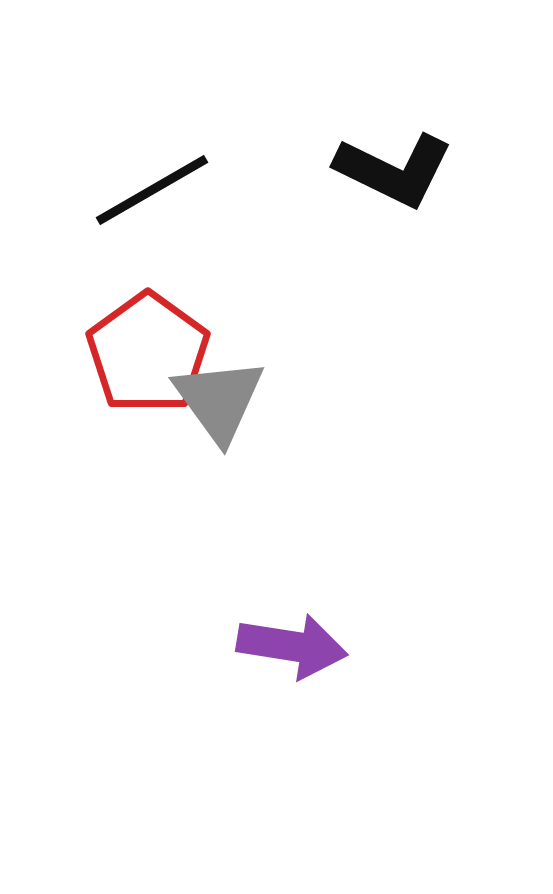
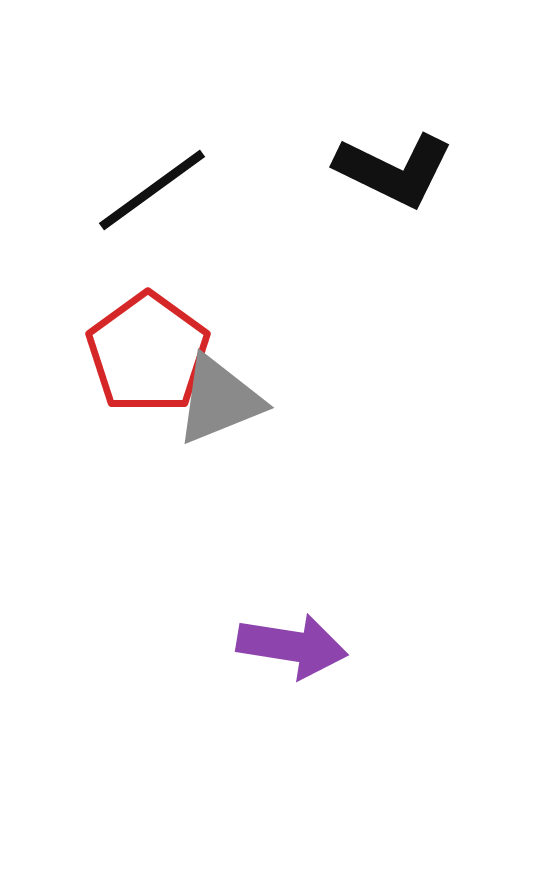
black line: rotated 6 degrees counterclockwise
gray triangle: rotated 44 degrees clockwise
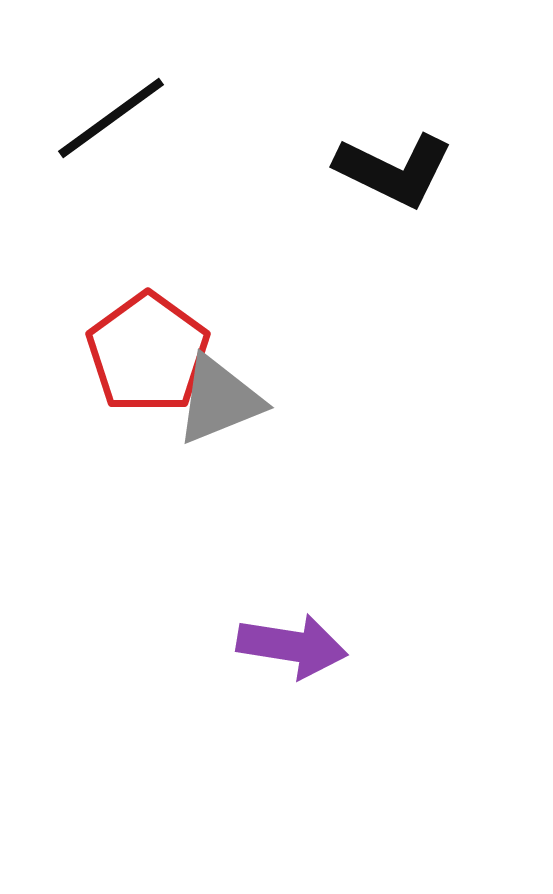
black line: moved 41 px left, 72 px up
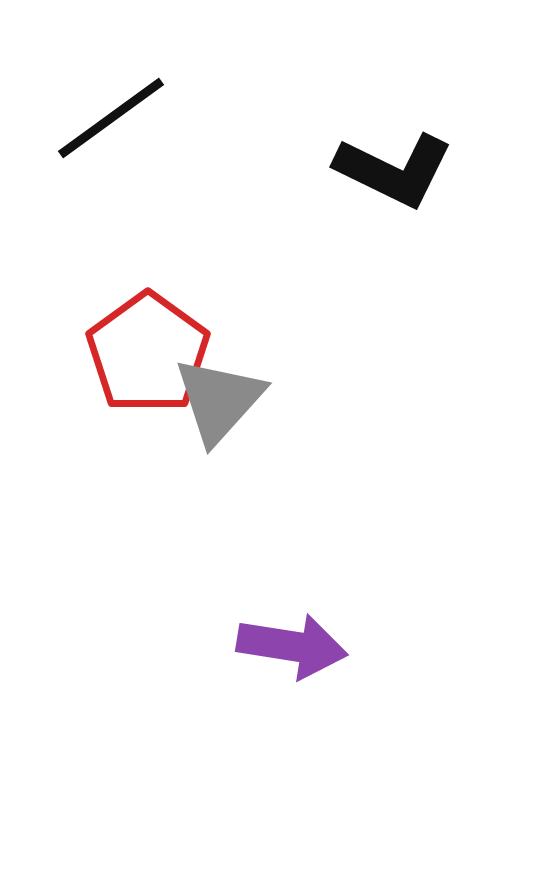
gray triangle: rotated 26 degrees counterclockwise
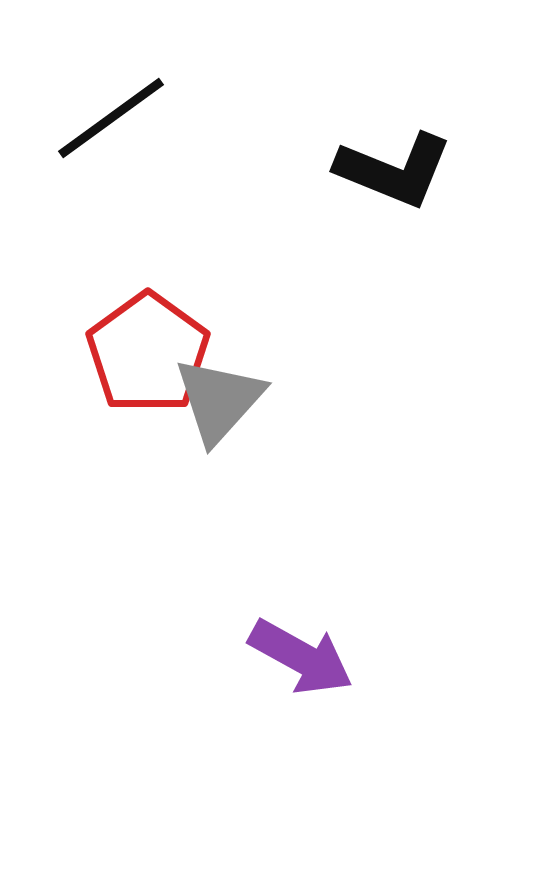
black L-shape: rotated 4 degrees counterclockwise
purple arrow: moved 9 px right, 11 px down; rotated 20 degrees clockwise
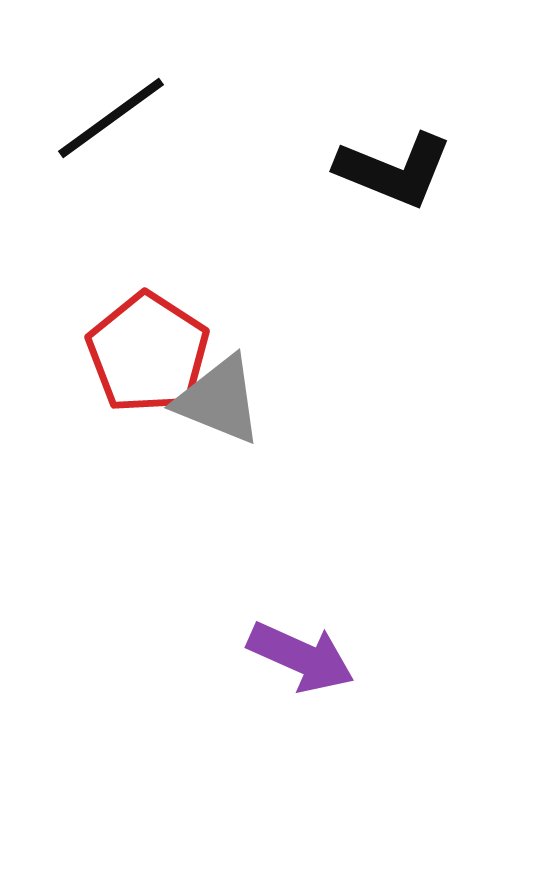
red pentagon: rotated 3 degrees counterclockwise
gray triangle: rotated 50 degrees counterclockwise
purple arrow: rotated 5 degrees counterclockwise
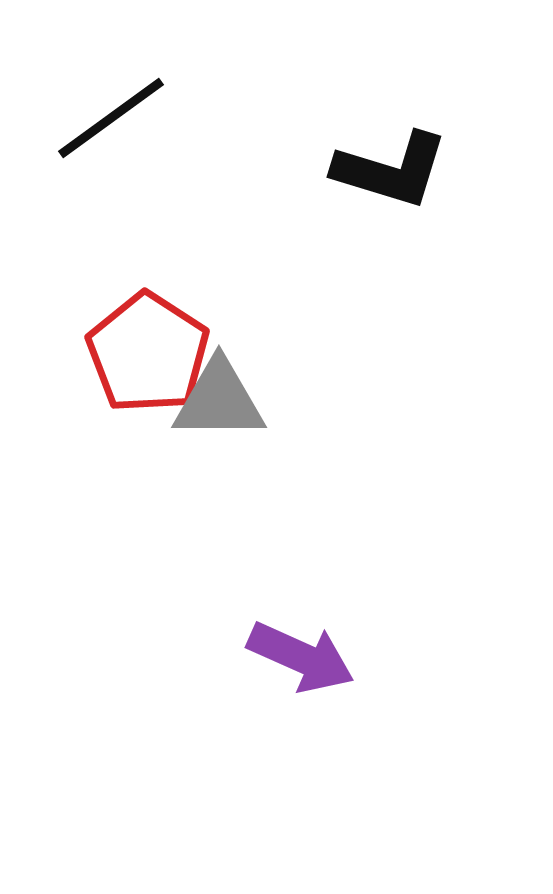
black L-shape: moved 3 px left; rotated 5 degrees counterclockwise
gray triangle: rotated 22 degrees counterclockwise
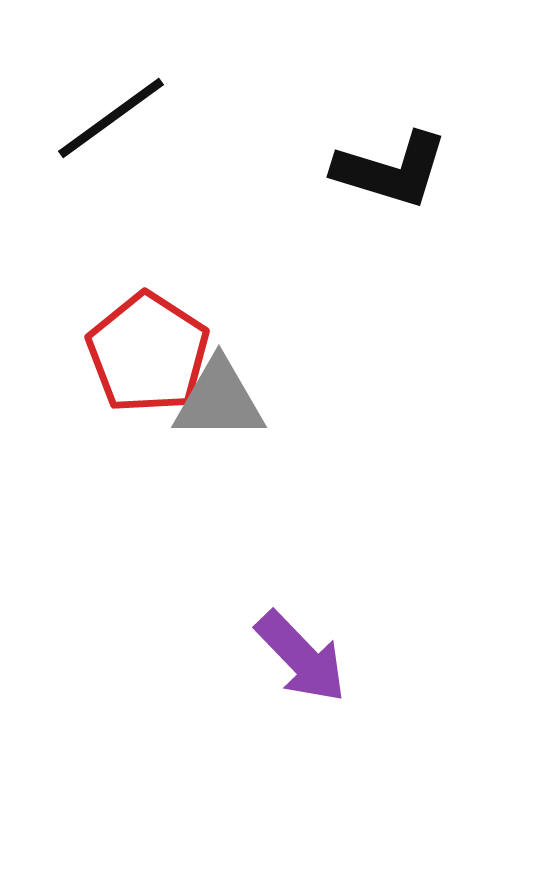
purple arrow: rotated 22 degrees clockwise
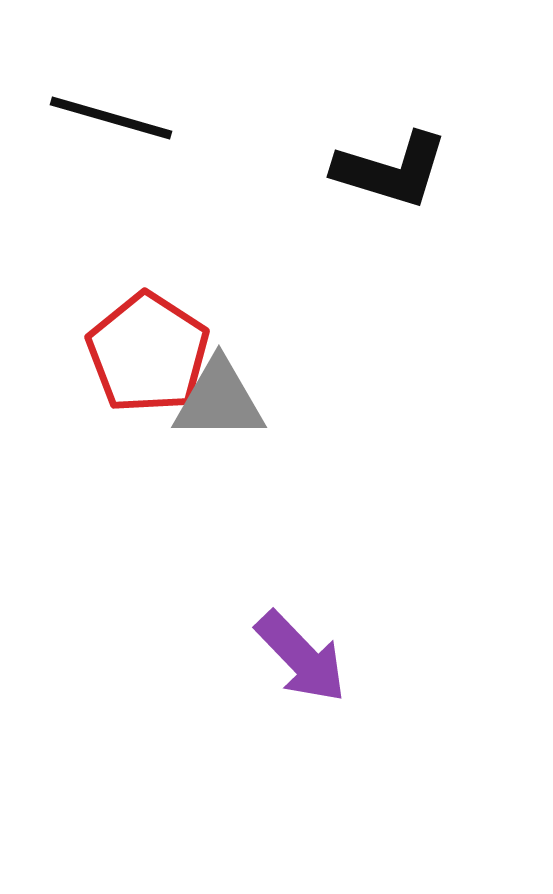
black line: rotated 52 degrees clockwise
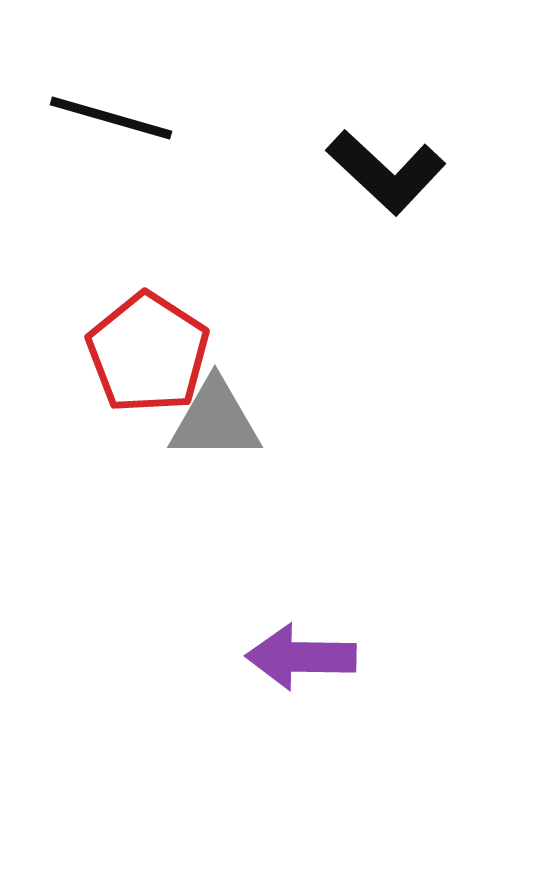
black L-shape: moved 5 px left, 2 px down; rotated 26 degrees clockwise
gray triangle: moved 4 px left, 20 px down
purple arrow: rotated 135 degrees clockwise
